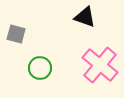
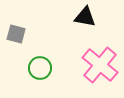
black triangle: rotated 10 degrees counterclockwise
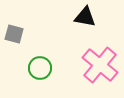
gray square: moved 2 px left
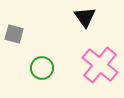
black triangle: rotated 45 degrees clockwise
green circle: moved 2 px right
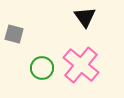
pink cross: moved 19 px left
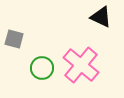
black triangle: moved 16 px right; rotated 30 degrees counterclockwise
gray square: moved 5 px down
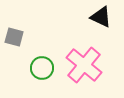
gray square: moved 2 px up
pink cross: moved 3 px right
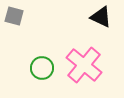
gray square: moved 21 px up
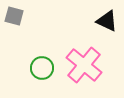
black triangle: moved 6 px right, 4 px down
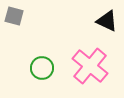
pink cross: moved 6 px right, 1 px down
